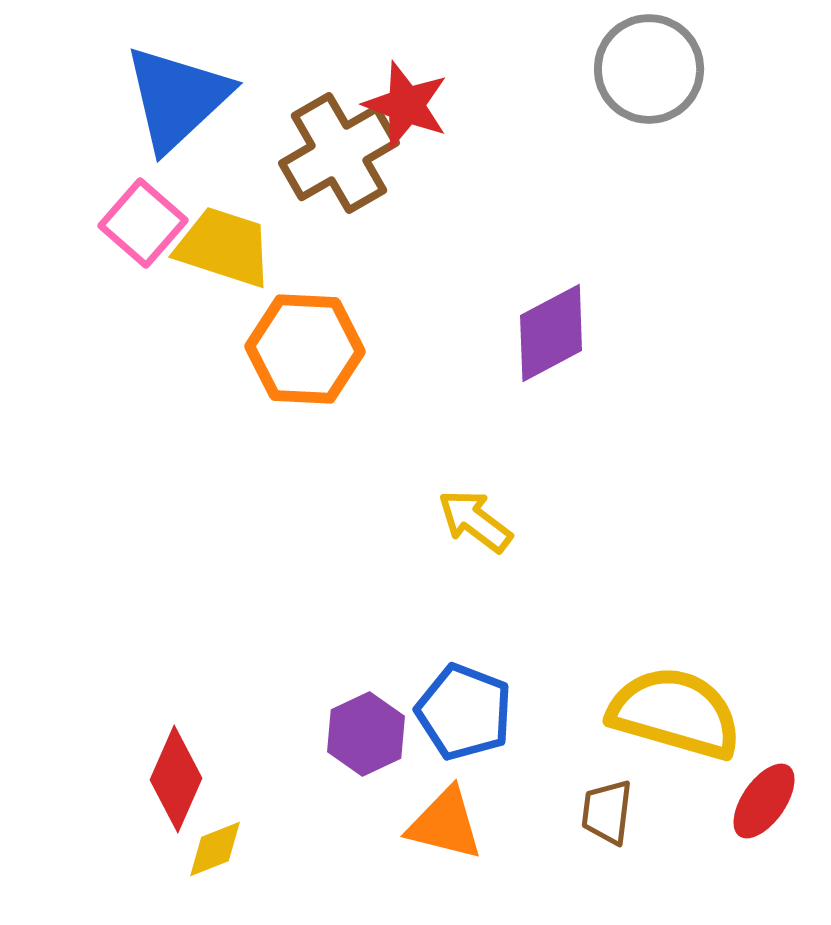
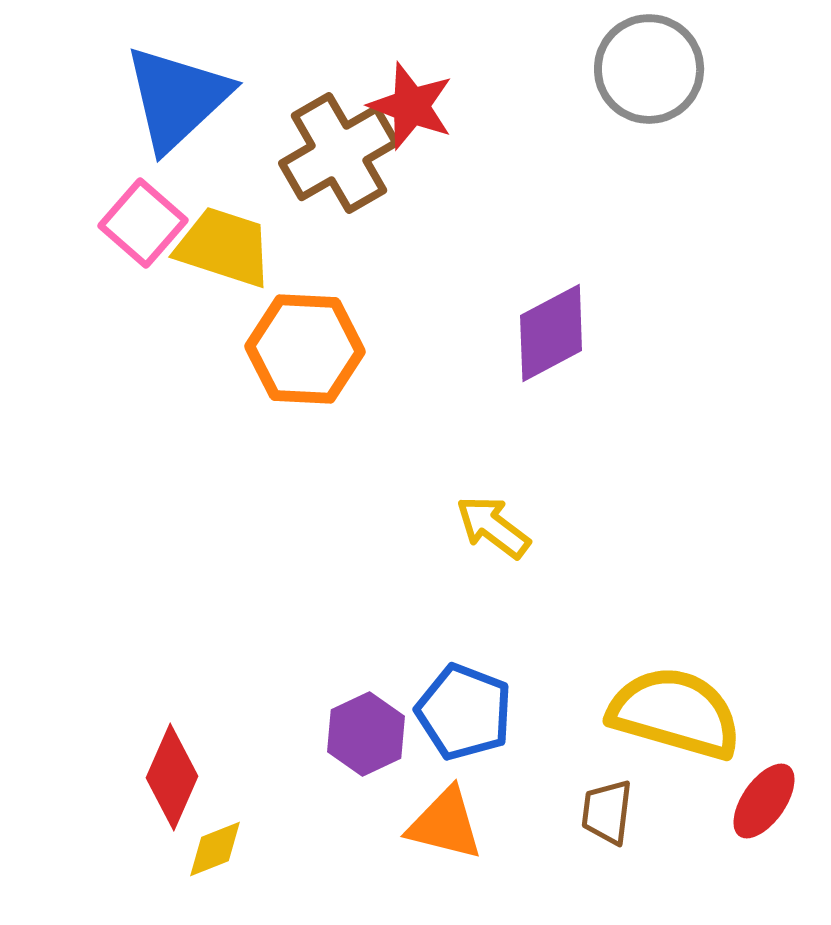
red star: moved 5 px right, 1 px down
yellow arrow: moved 18 px right, 6 px down
red diamond: moved 4 px left, 2 px up
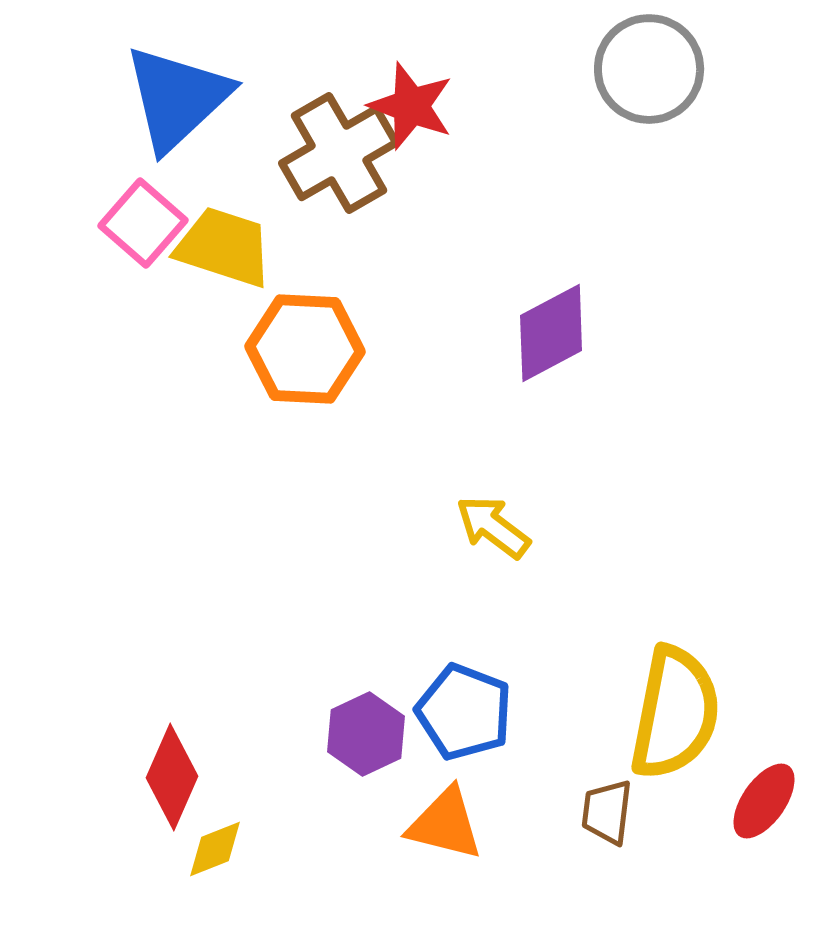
yellow semicircle: rotated 85 degrees clockwise
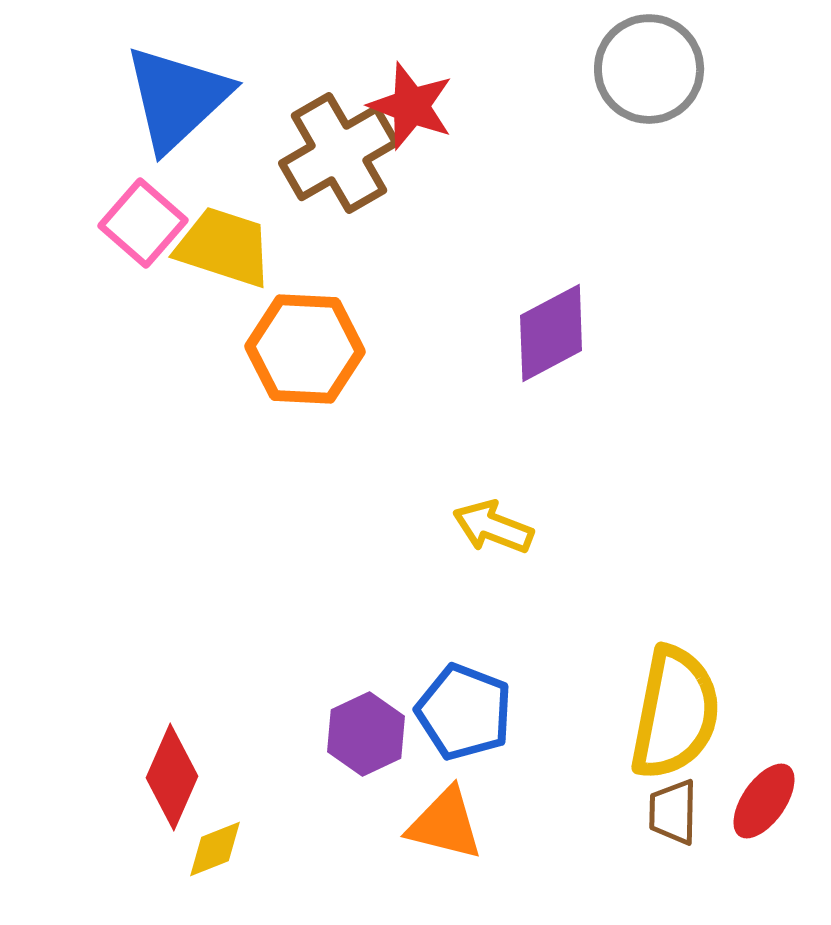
yellow arrow: rotated 16 degrees counterclockwise
brown trapezoid: moved 66 px right; rotated 6 degrees counterclockwise
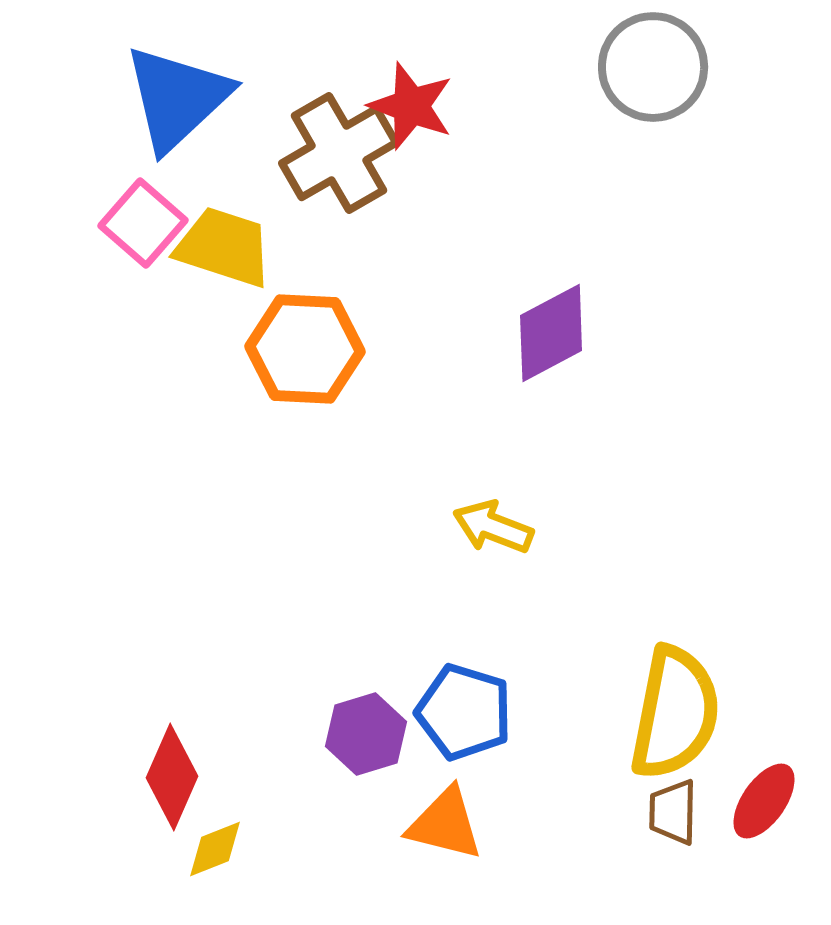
gray circle: moved 4 px right, 2 px up
blue pentagon: rotated 4 degrees counterclockwise
purple hexagon: rotated 8 degrees clockwise
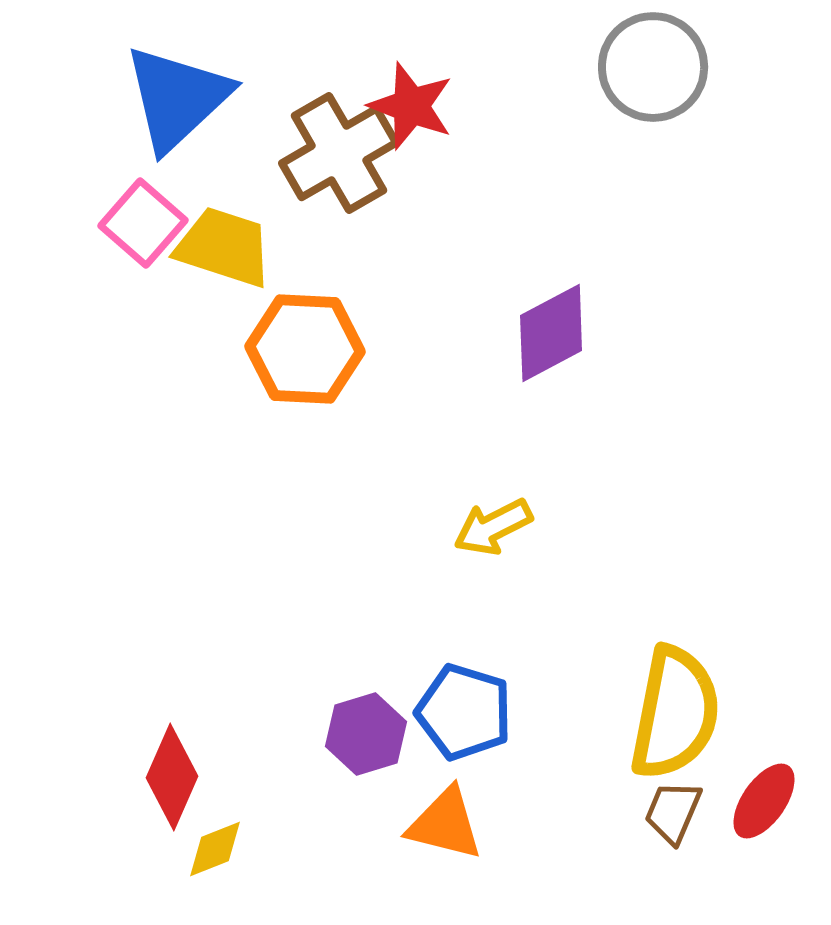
yellow arrow: rotated 48 degrees counterclockwise
brown trapezoid: rotated 22 degrees clockwise
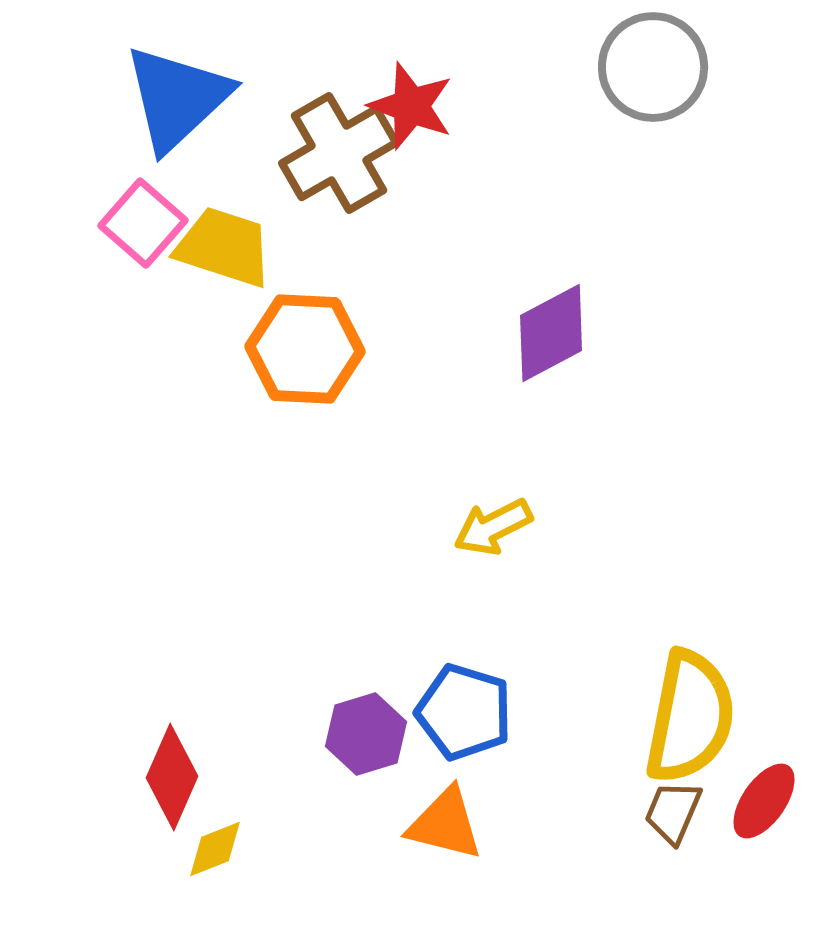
yellow semicircle: moved 15 px right, 4 px down
